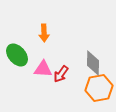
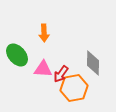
orange hexagon: moved 25 px left
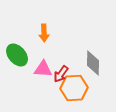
orange hexagon: rotated 8 degrees clockwise
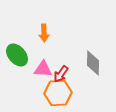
orange hexagon: moved 16 px left, 5 px down
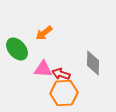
orange arrow: rotated 54 degrees clockwise
green ellipse: moved 6 px up
red arrow: rotated 72 degrees clockwise
orange hexagon: moved 6 px right
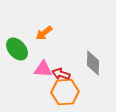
orange hexagon: moved 1 px right, 1 px up
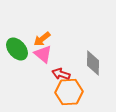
orange arrow: moved 2 px left, 6 px down
pink triangle: moved 15 px up; rotated 36 degrees clockwise
orange hexagon: moved 4 px right
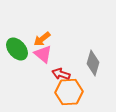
gray diamond: rotated 15 degrees clockwise
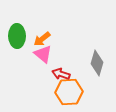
green ellipse: moved 13 px up; rotated 40 degrees clockwise
gray diamond: moved 4 px right
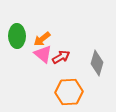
red arrow: moved 17 px up; rotated 132 degrees clockwise
